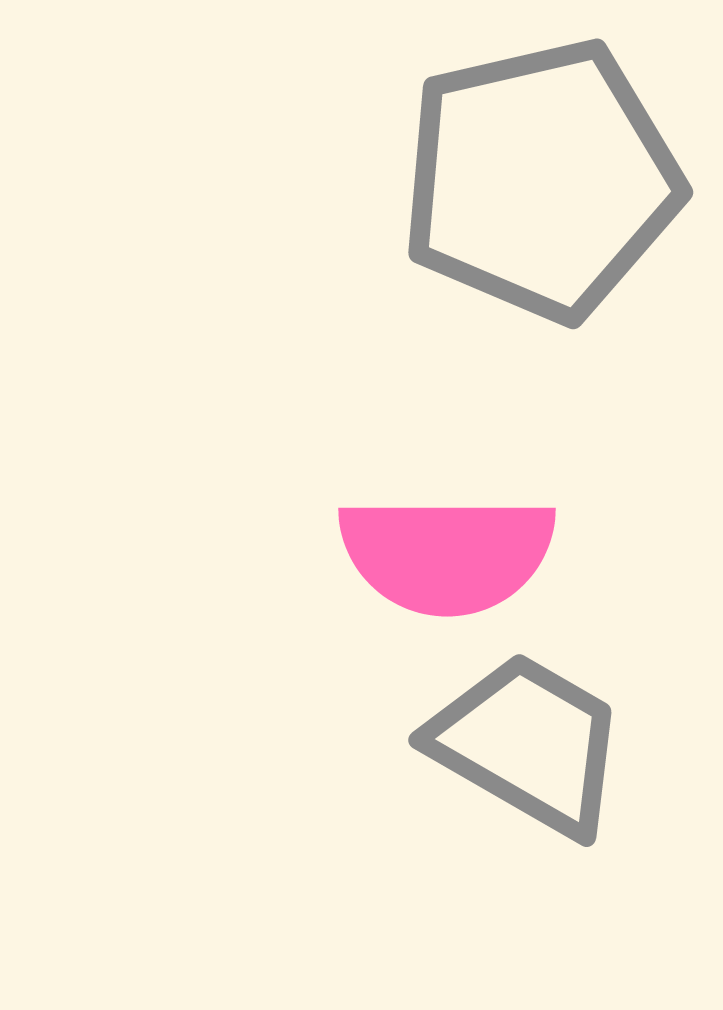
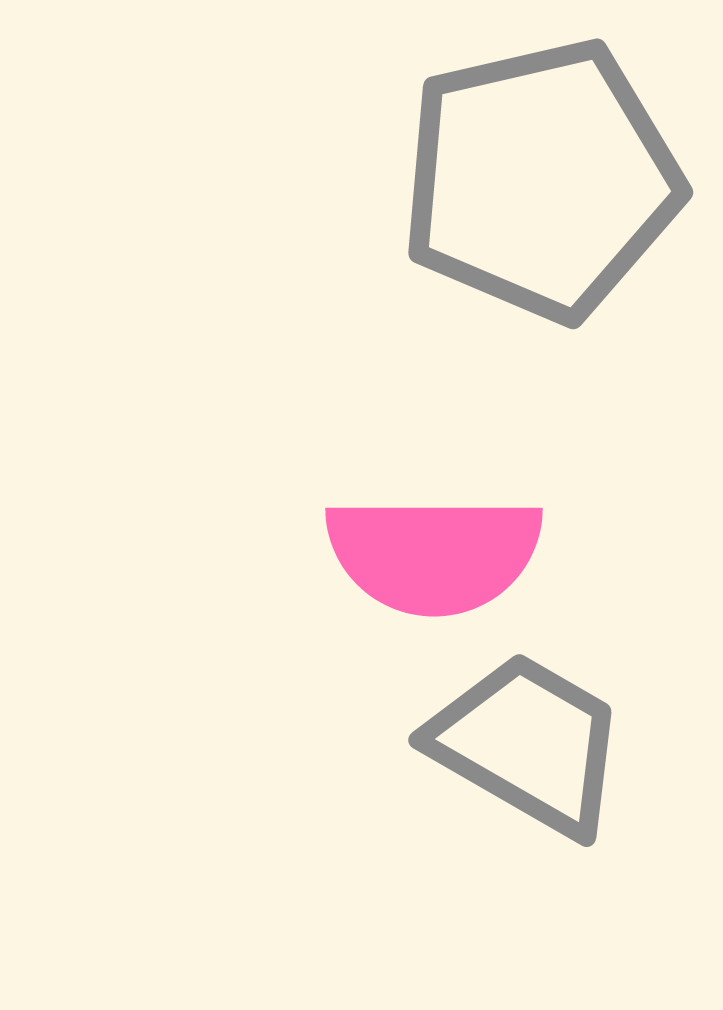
pink semicircle: moved 13 px left
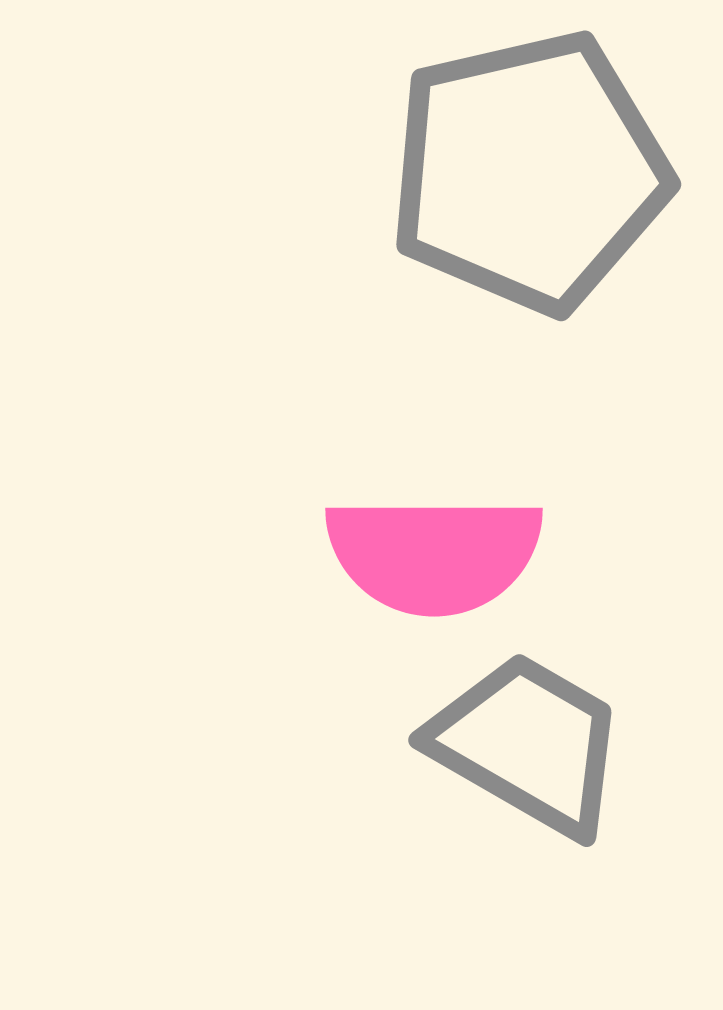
gray pentagon: moved 12 px left, 8 px up
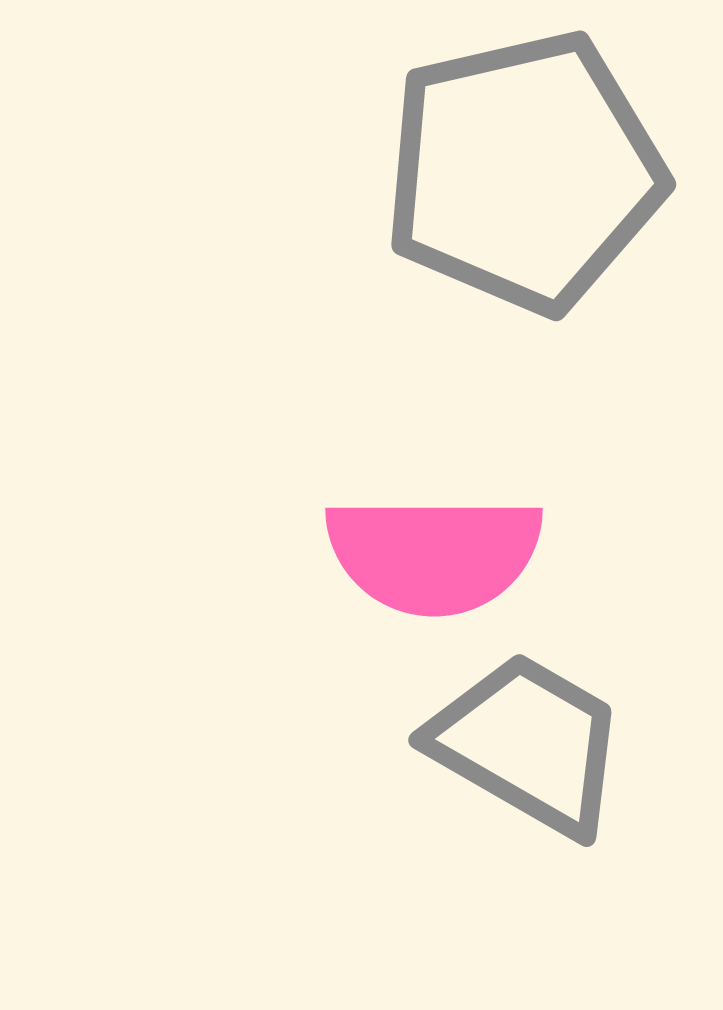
gray pentagon: moved 5 px left
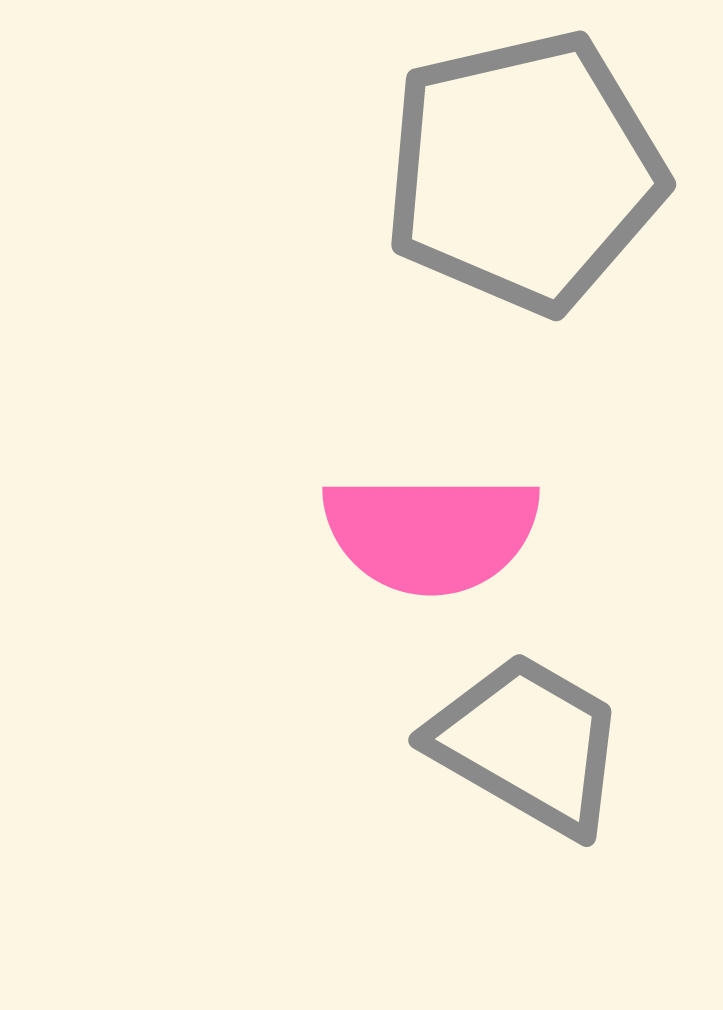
pink semicircle: moved 3 px left, 21 px up
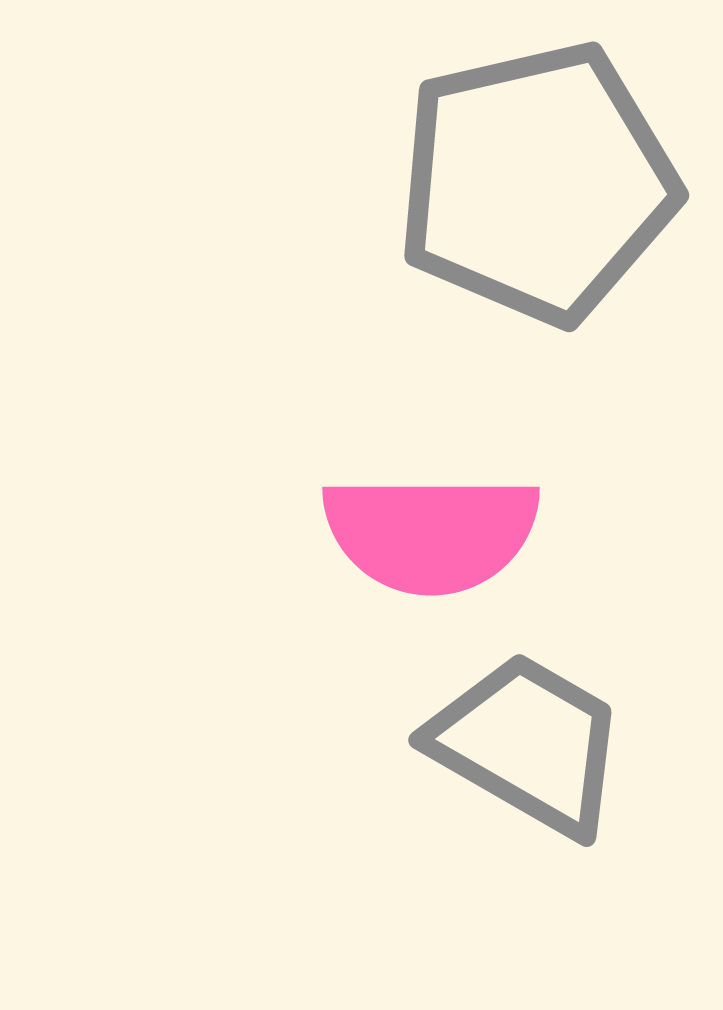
gray pentagon: moved 13 px right, 11 px down
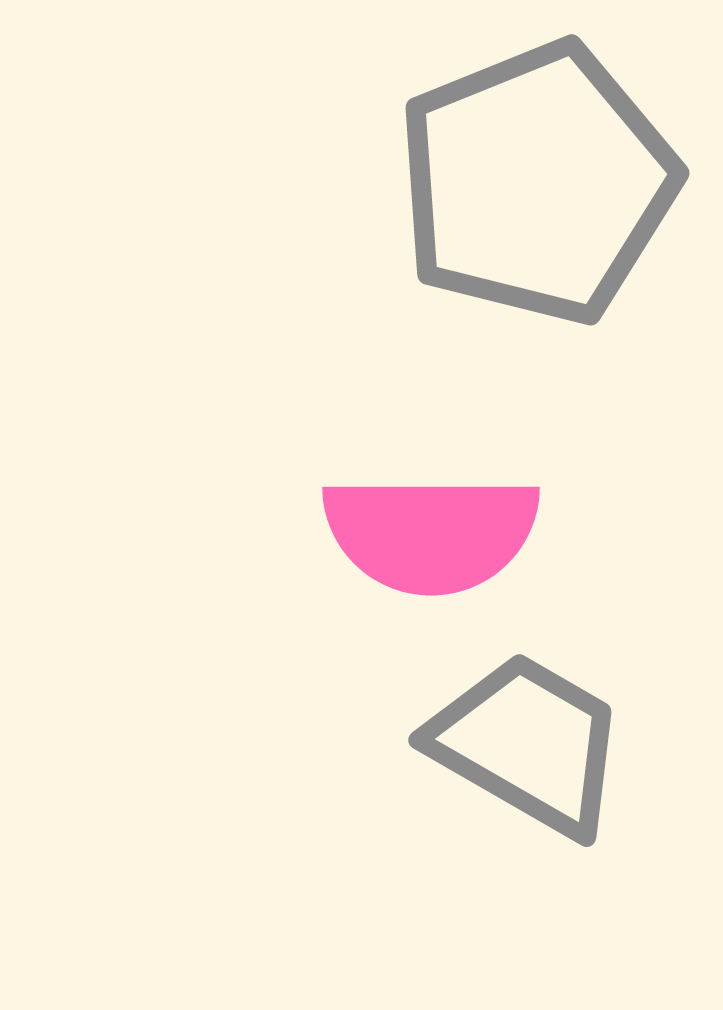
gray pentagon: rotated 9 degrees counterclockwise
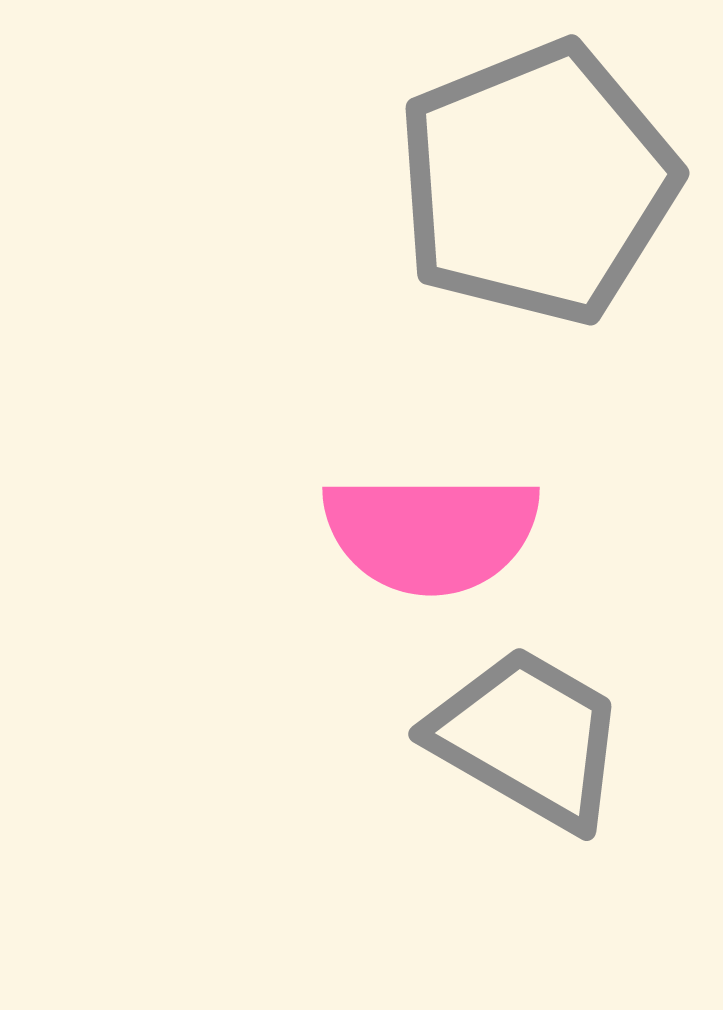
gray trapezoid: moved 6 px up
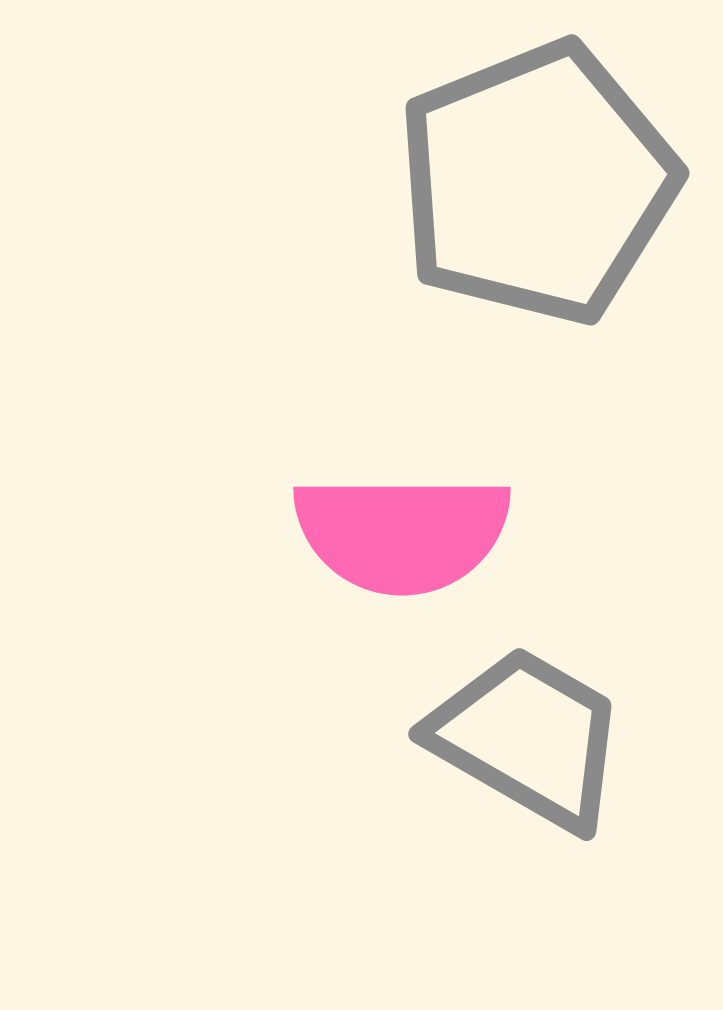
pink semicircle: moved 29 px left
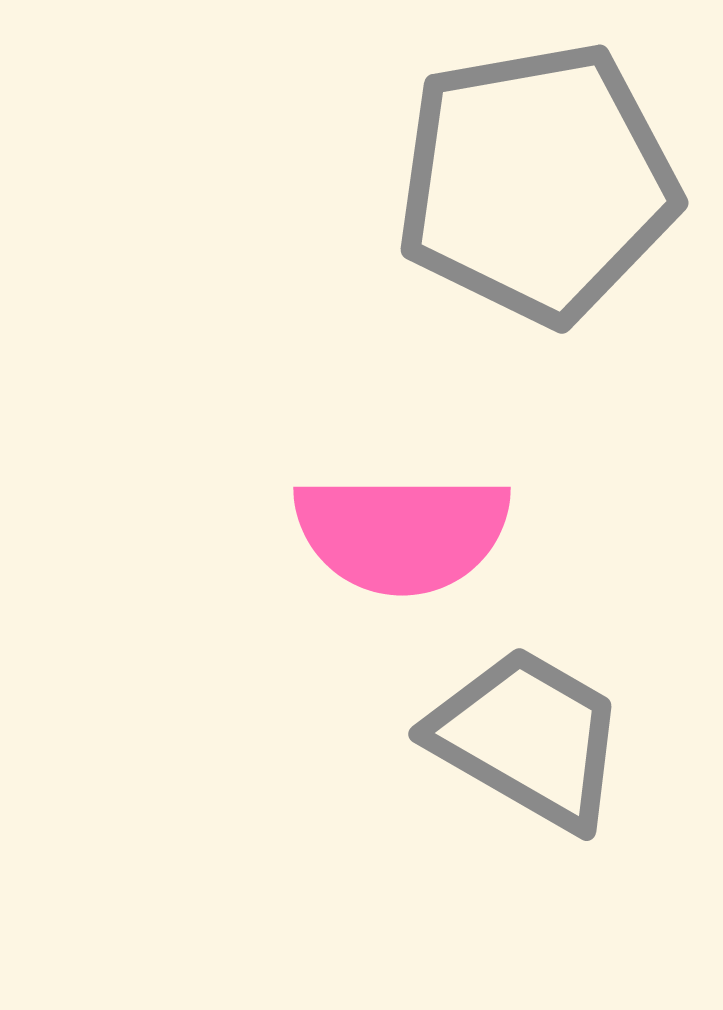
gray pentagon: rotated 12 degrees clockwise
